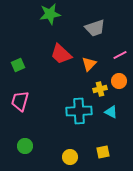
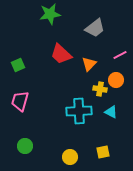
gray trapezoid: rotated 20 degrees counterclockwise
orange circle: moved 3 px left, 1 px up
yellow cross: rotated 24 degrees clockwise
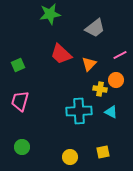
green circle: moved 3 px left, 1 px down
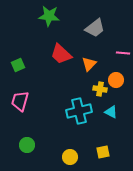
green star: moved 1 px left, 2 px down; rotated 15 degrees clockwise
pink line: moved 3 px right, 2 px up; rotated 32 degrees clockwise
cyan cross: rotated 10 degrees counterclockwise
green circle: moved 5 px right, 2 px up
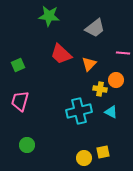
yellow circle: moved 14 px right, 1 px down
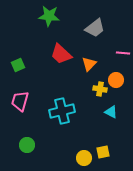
cyan cross: moved 17 px left
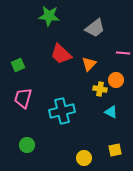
pink trapezoid: moved 3 px right, 3 px up
yellow square: moved 12 px right, 2 px up
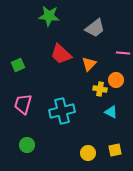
pink trapezoid: moved 6 px down
yellow circle: moved 4 px right, 5 px up
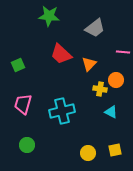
pink line: moved 1 px up
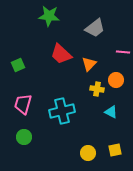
yellow cross: moved 3 px left
green circle: moved 3 px left, 8 px up
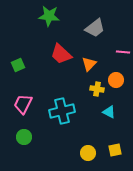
pink trapezoid: rotated 10 degrees clockwise
cyan triangle: moved 2 px left
